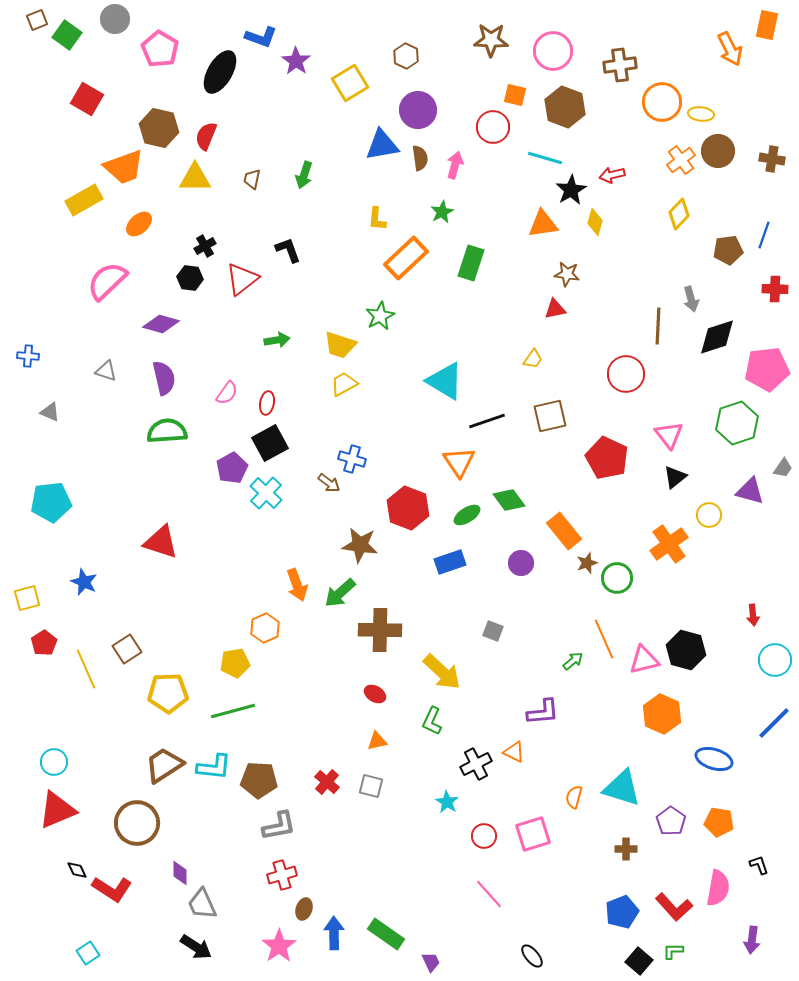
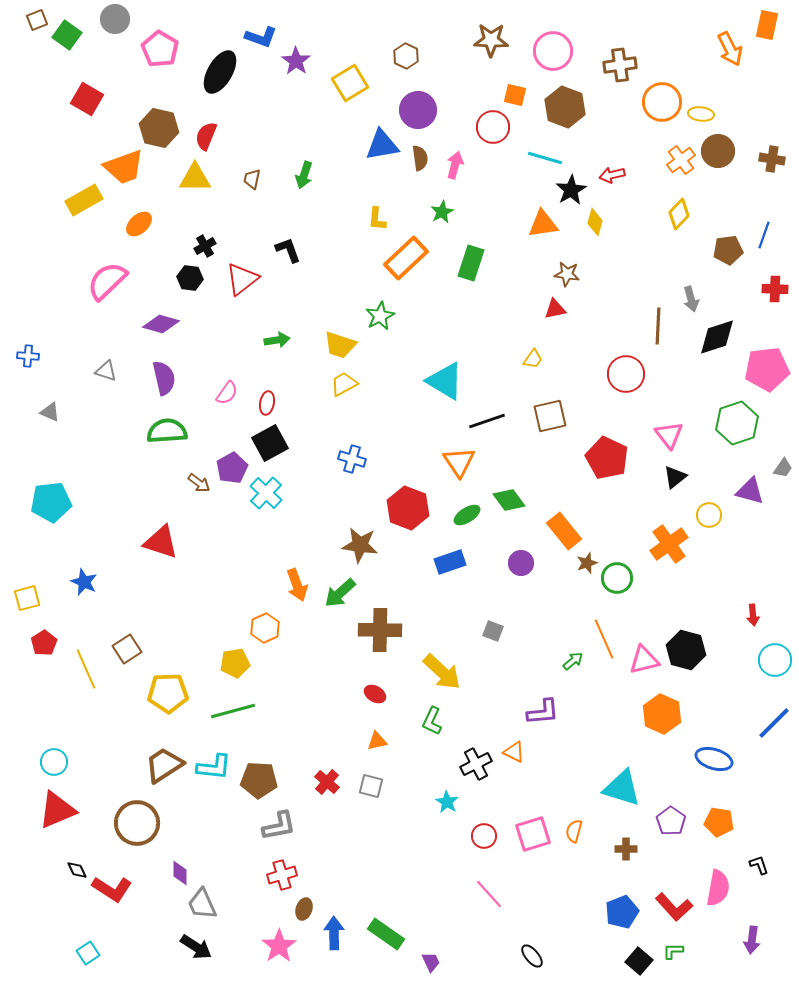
brown arrow at (329, 483): moved 130 px left
orange semicircle at (574, 797): moved 34 px down
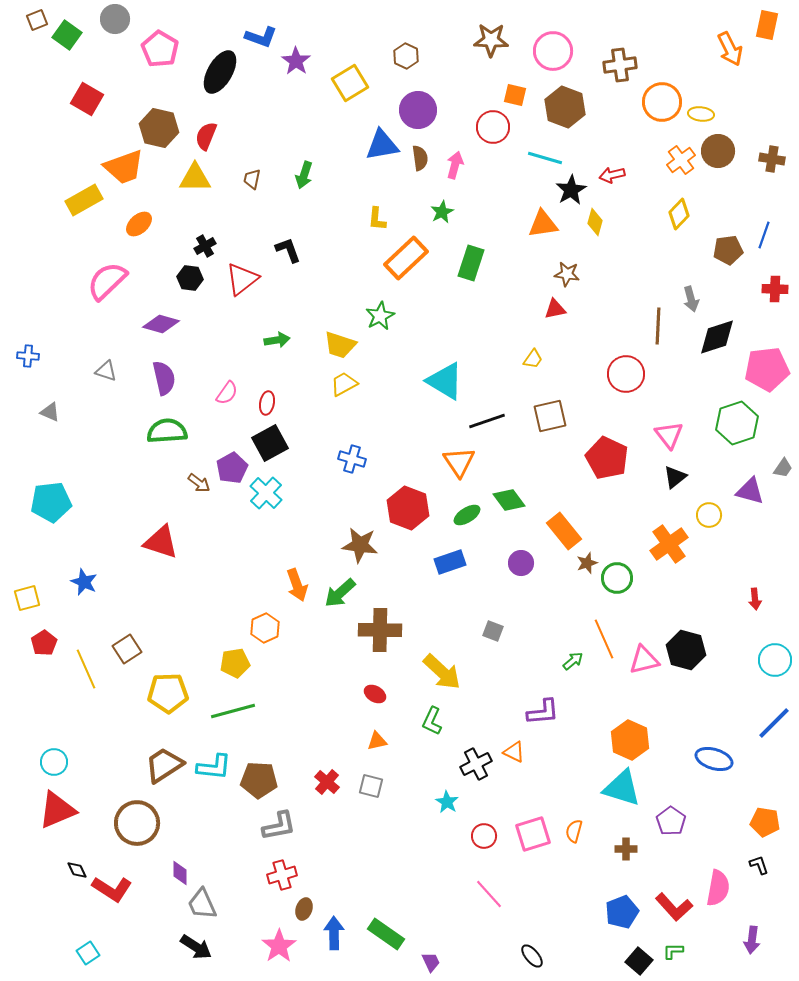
red arrow at (753, 615): moved 2 px right, 16 px up
orange hexagon at (662, 714): moved 32 px left, 26 px down
orange pentagon at (719, 822): moved 46 px right
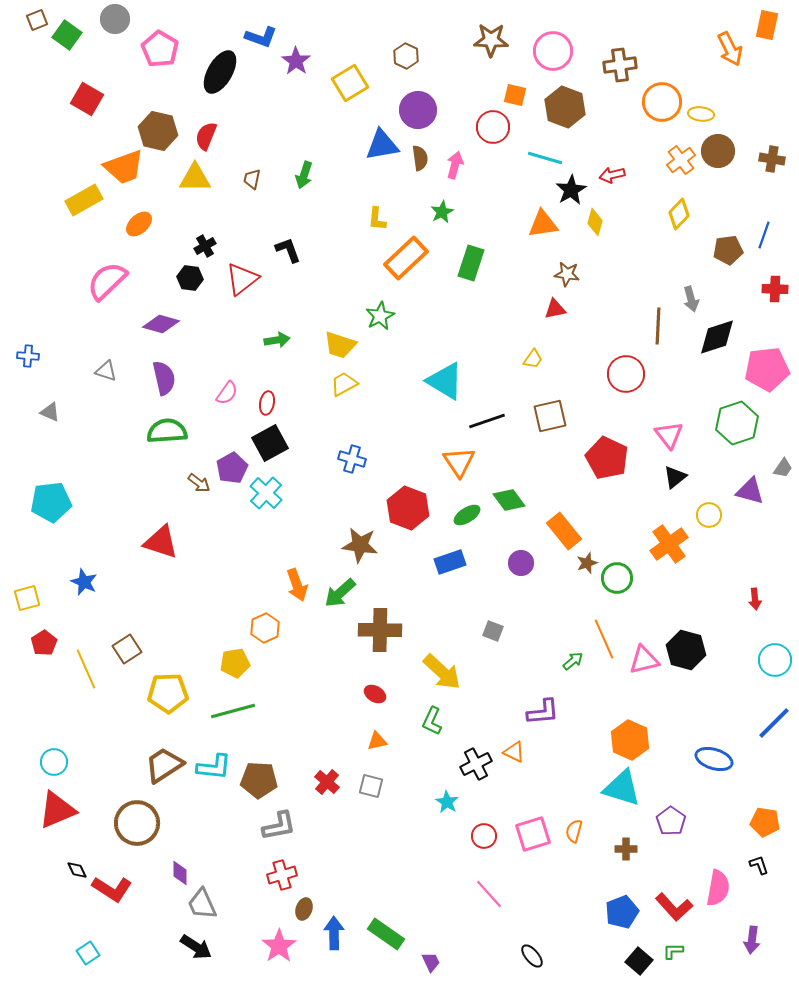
brown hexagon at (159, 128): moved 1 px left, 3 px down
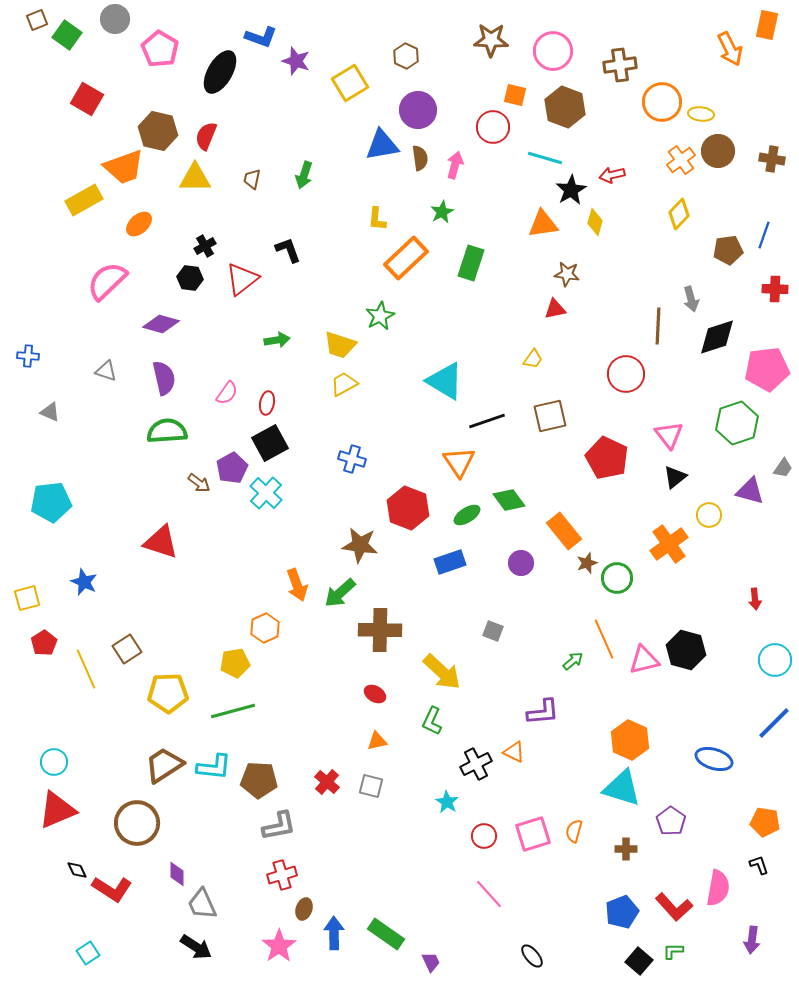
purple star at (296, 61): rotated 16 degrees counterclockwise
purple diamond at (180, 873): moved 3 px left, 1 px down
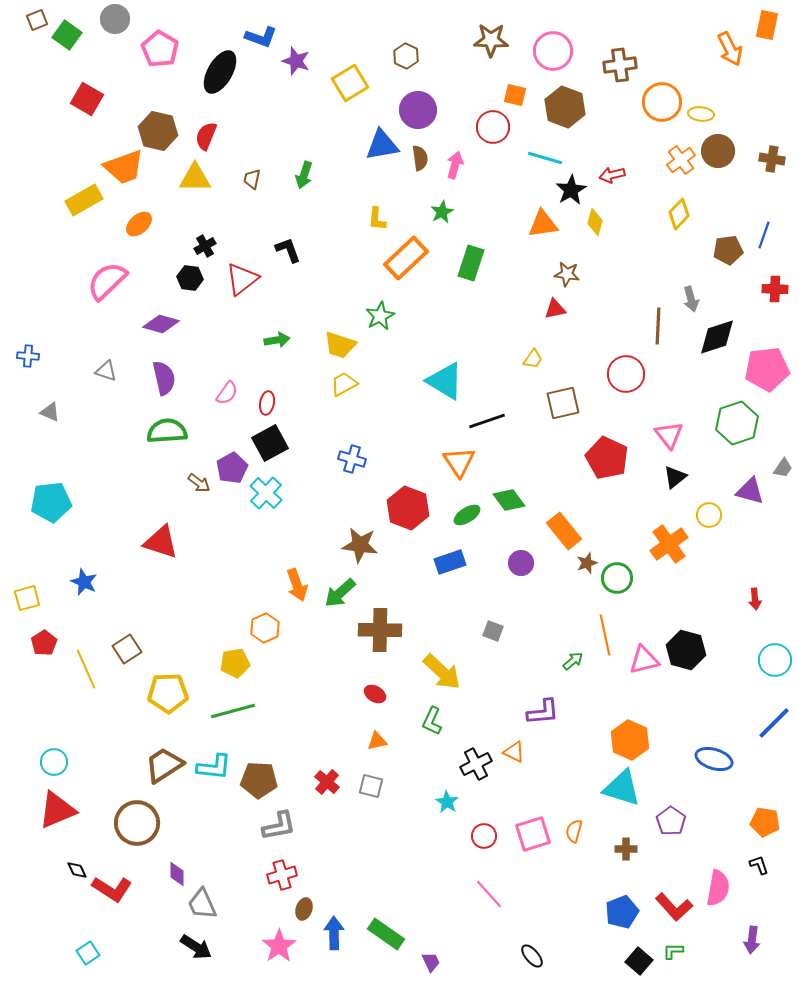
brown square at (550, 416): moved 13 px right, 13 px up
orange line at (604, 639): moved 1 px right, 4 px up; rotated 12 degrees clockwise
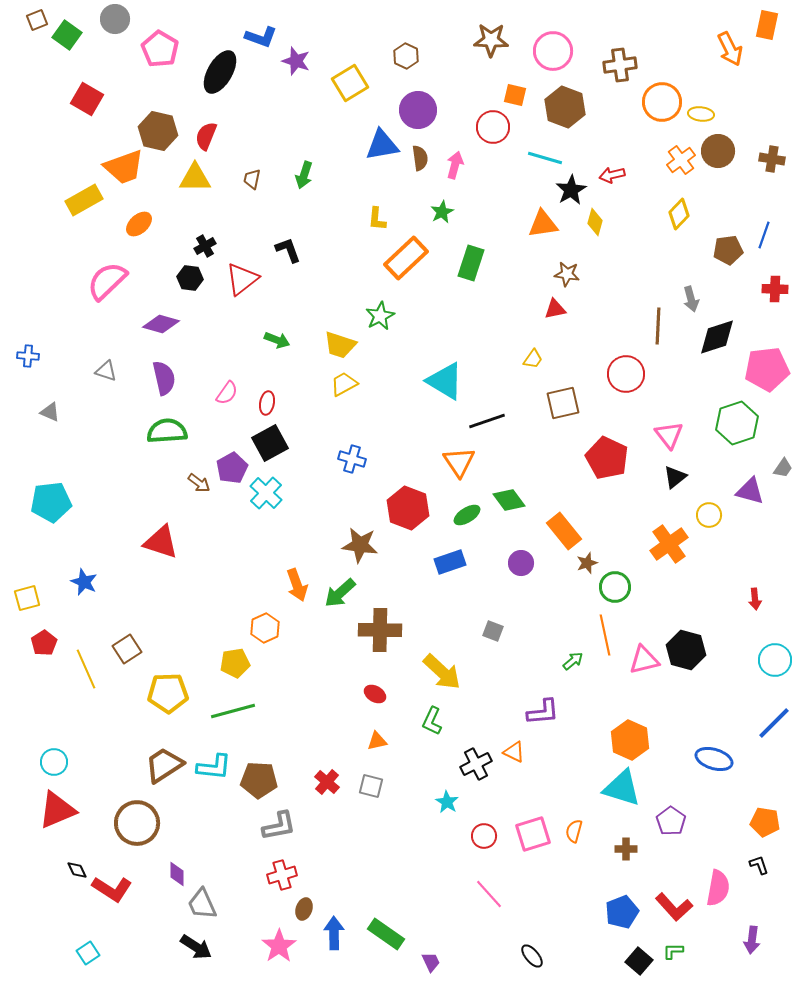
green arrow at (277, 340): rotated 30 degrees clockwise
green circle at (617, 578): moved 2 px left, 9 px down
